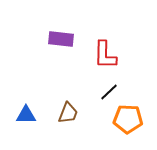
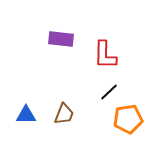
brown trapezoid: moved 4 px left, 1 px down
orange pentagon: rotated 12 degrees counterclockwise
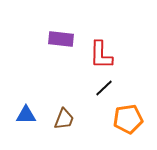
red L-shape: moved 4 px left
black line: moved 5 px left, 4 px up
brown trapezoid: moved 5 px down
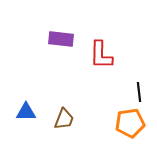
black line: moved 35 px right, 4 px down; rotated 54 degrees counterclockwise
blue triangle: moved 3 px up
orange pentagon: moved 2 px right, 4 px down
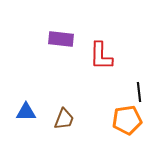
red L-shape: moved 1 px down
orange pentagon: moved 3 px left, 3 px up
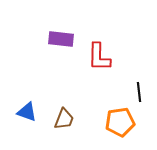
red L-shape: moved 2 px left, 1 px down
blue triangle: moved 1 px right; rotated 20 degrees clockwise
orange pentagon: moved 7 px left, 2 px down
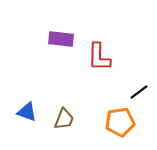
black line: rotated 60 degrees clockwise
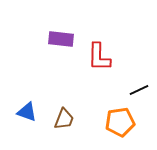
black line: moved 2 px up; rotated 12 degrees clockwise
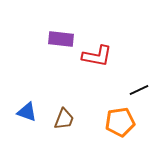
red L-shape: moved 2 px left, 1 px up; rotated 80 degrees counterclockwise
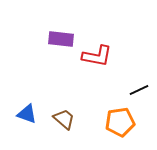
blue triangle: moved 2 px down
brown trapezoid: rotated 70 degrees counterclockwise
